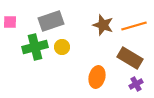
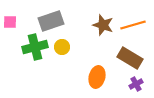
orange line: moved 1 px left, 1 px up
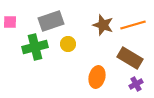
yellow circle: moved 6 px right, 3 px up
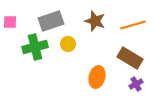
brown star: moved 8 px left, 4 px up
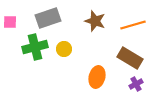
gray rectangle: moved 3 px left, 3 px up
yellow circle: moved 4 px left, 5 px down
